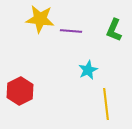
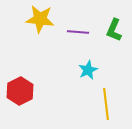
purple line: moved 7 px right, 1 px down
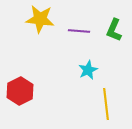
purple line: moved 1 px right, 1 px up
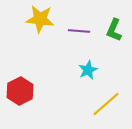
yellow line: rotated 56 degrees clockwise
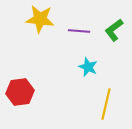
green L-shape: rotated 30 degrees clockwise
cyan star: moved 3 px up; rotated 24 degrees counterclockwise
red hexagon: moved 1 px down; rotated 20 degrees clockwise
yellow line: rotated 36 degrees counterclockwise
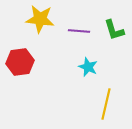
green L-shape: rotated 70 degrees counterclockwise
red hexagon: moved 30 px up
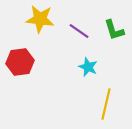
purple line: rotated 30 degrees clockwise
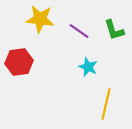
red hexagon: moved 1 px left
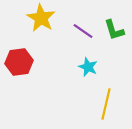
yellow star: moved 1 px right, 1 px up; rotated 24 degrees clockwise
purple line: moved 4 px right
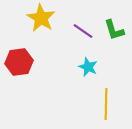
yellow line: rotated 12 degrees counterclockwise
